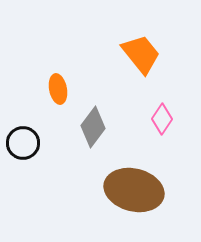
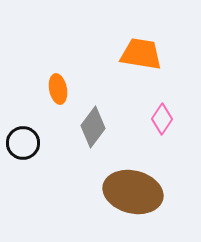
orange trapezoid: rotated 42 degrees counterclockwise
brown ellipse: moved 1 px left, 2 px down
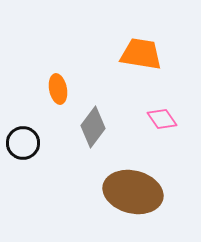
pink diamond: rotated 68 degrees counterclockwise
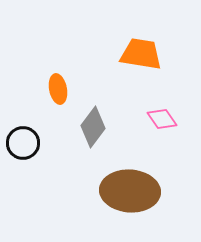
brown ellipse: moved 3 px left, 1 px up; rotated 10 degrees counterclockwise
